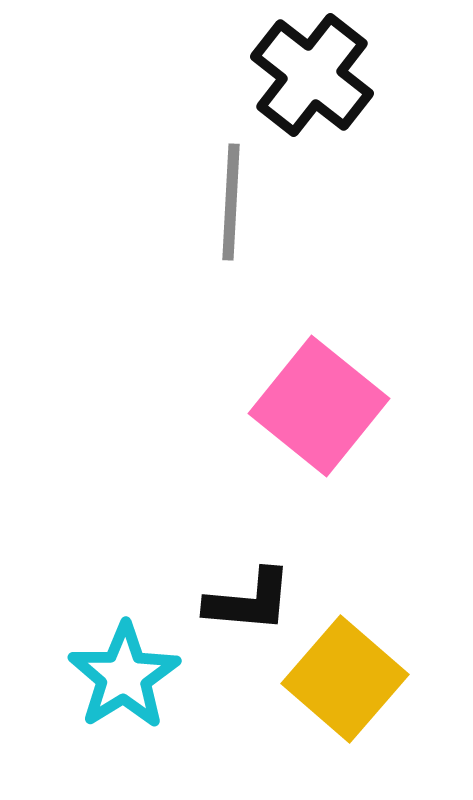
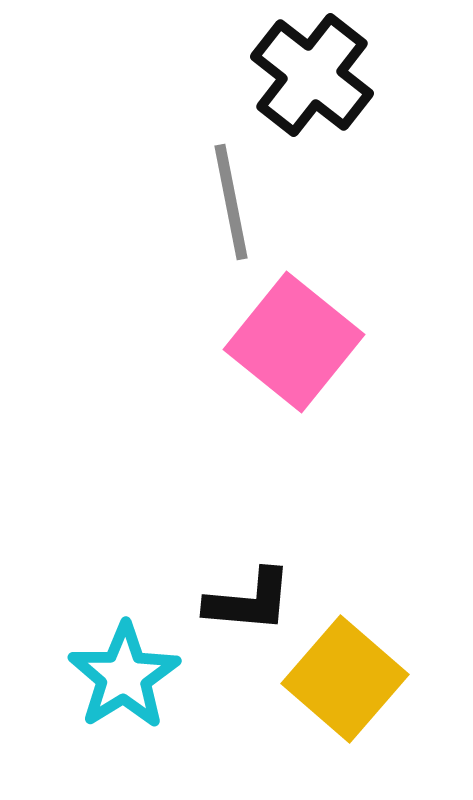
gray line: rotated 14 degrees counterclockwise
pink square: moved 25 px left, 64 px up
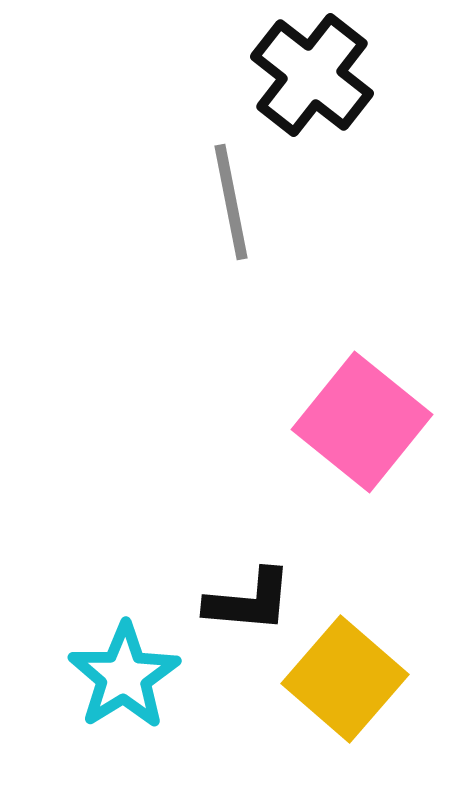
pink square: moved 68 px right, 80 px down
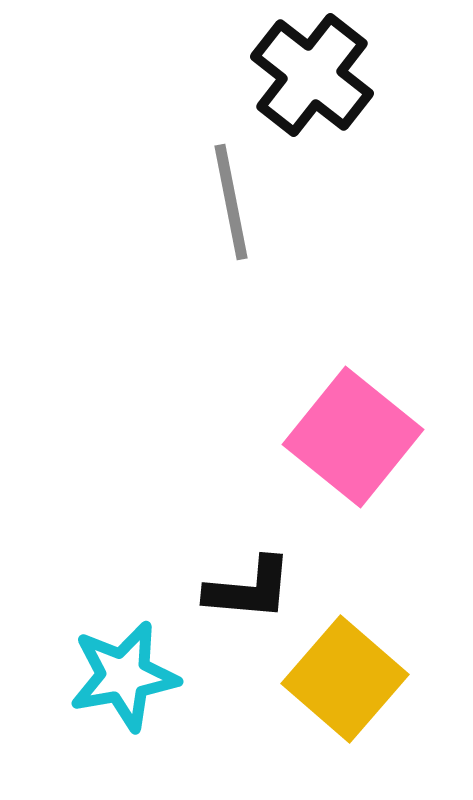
pink square: moved 9 px left, 15 px down
black L-shape: moved 12 px up
cyan star: rotated 22 degrees clockwise
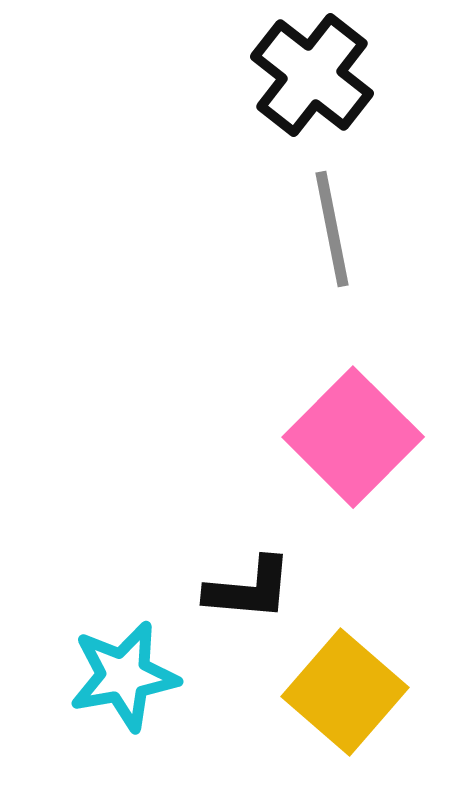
gray line: moved 101 px right, 27 px down
pink square: rotated 6 degrees clockwise
yellow square: moved 13 px down
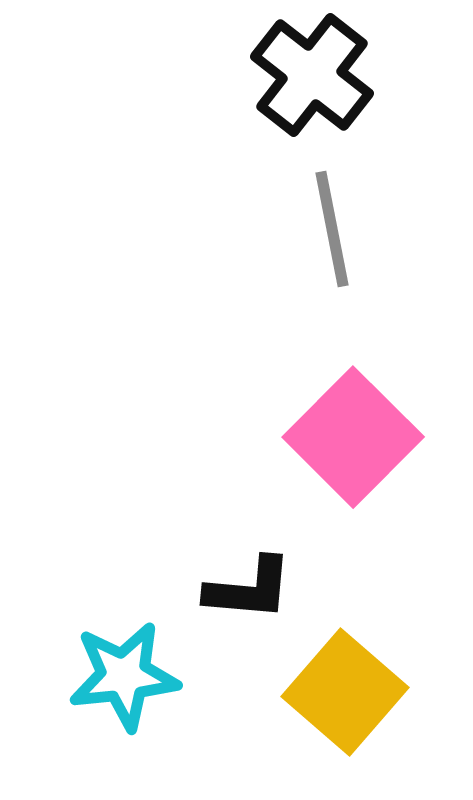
cyan star: rotated 4 degrees clockwise
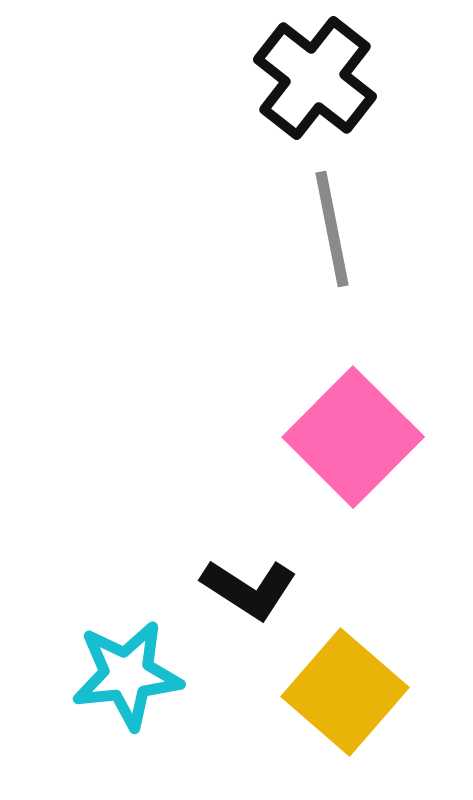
black cross: moved 3 px right, 3 px down
black L-shape: rotated 28 degrees clockwise
cyan star: moved 3 px right, 1 px up
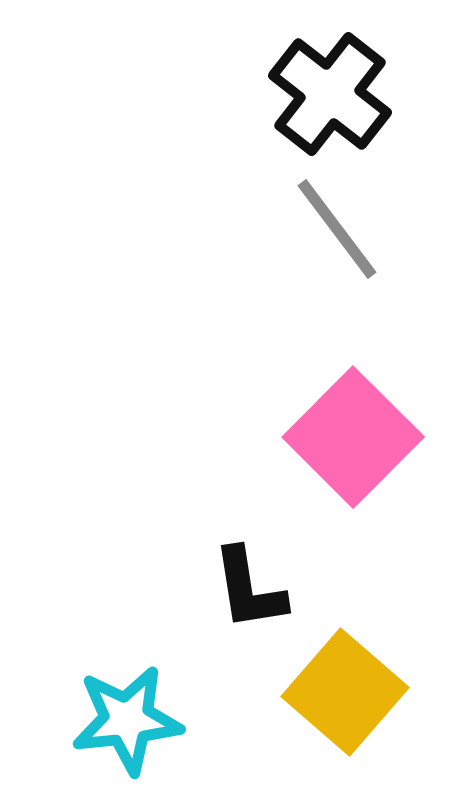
black cross: moved 15 px right, 16 px down
gray line: moved 5 px right; rotated 26 degrees counterclockwise
black L-shape: rotated 48 degrees clockwise
cyan star: moved 45 px down
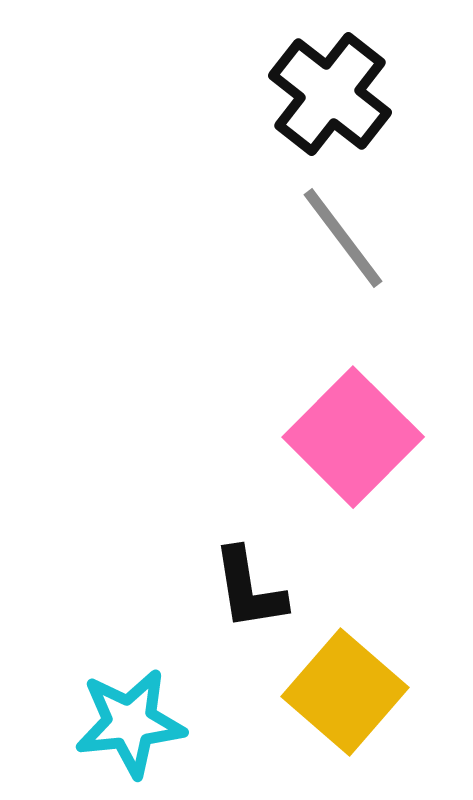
gray line: moved 6 px right, 9 px down
cyan star: moved 3 px right, 3 px down
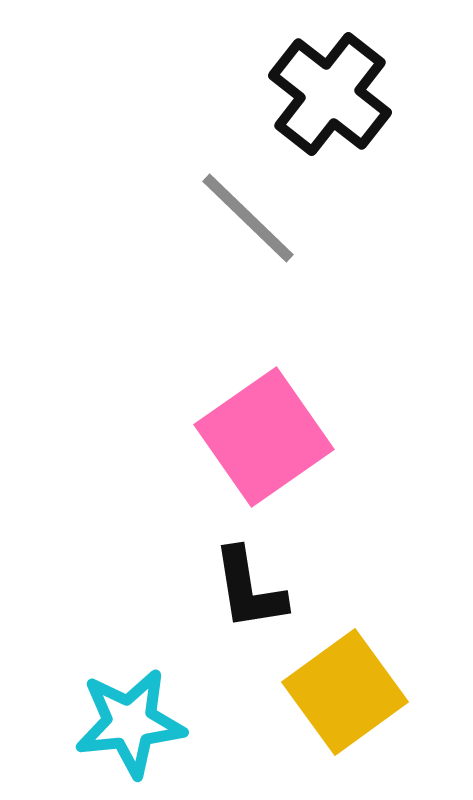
gray line: moved 95 px left, 20 px up; rotated 9 degrees counterclockwise
pink square: moved 89 px left; rotated 10 degrees clockwise
yellow square: rotated 13 degrees clockwise
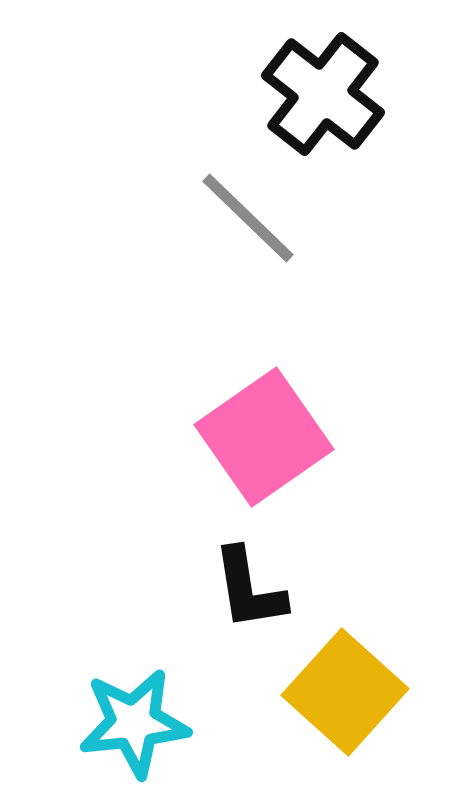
black cross: moved 7 px left
yellow square: rotated 12 degrees counterclockwise
cyan star: moved 4 px right
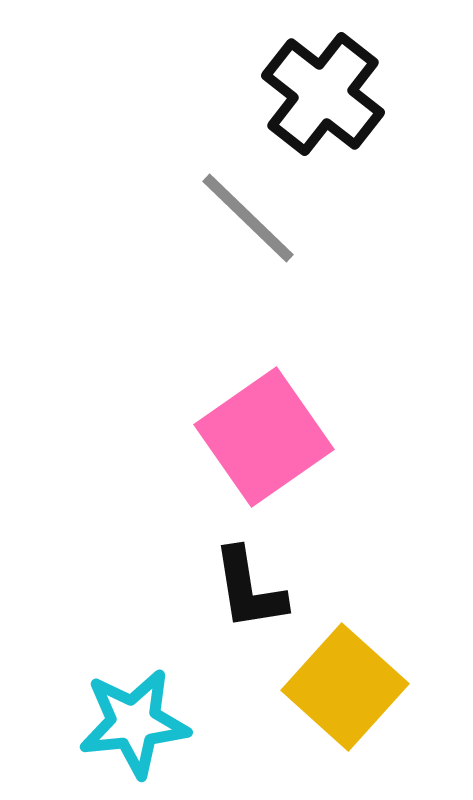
yellow square: moved 5 px up
